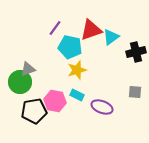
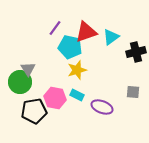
red triangle: moved 5 px left, 2 px down
gray triangle: rotated 42 degrees counterclockwise
gray square: moved 2 px left
pink hexagon: moved 3 px up
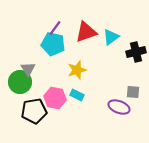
cyan pentagon: moved 17 px left, 3 px up
purple ellipse: moved 17 px right
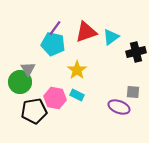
yellow star: rotated 18 degrees counterclockwise
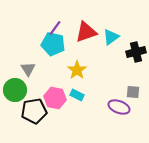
green circle: moved 5 px left, 8 px down
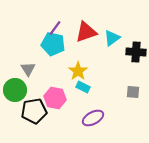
cyan triangle: moved 1 px right, 1 px down
black cross: rotated 18 degrees clockwise
yellow star: moved 1 px right, 1 px down
cyan rectangle: moved 6 px right, 8 px up
purple ellipse: moved 26 px left, 11 px down; rotated 50 degrees counterclockwise
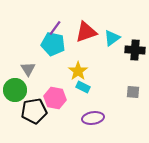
black cross: moved 1 px left, 2 px up
purple ellipse: rotated 20 degrees clockwise
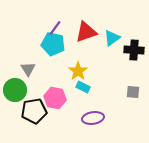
black cross: moved 1 px left
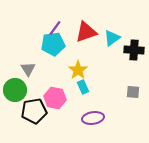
cyan pentagon: rotated 20 degrees counterclockwise
yellow star: moved 1 px up
cyan rectangle: rotated 40 degrees clockwise
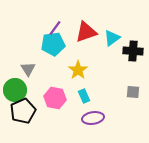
black cross: moved 1 px left, 1 px down
cyan rectangle: moved 1 px right, 9 px down
black pentagon: moved 11 px left; rotated 15 degrees counterclockwise
